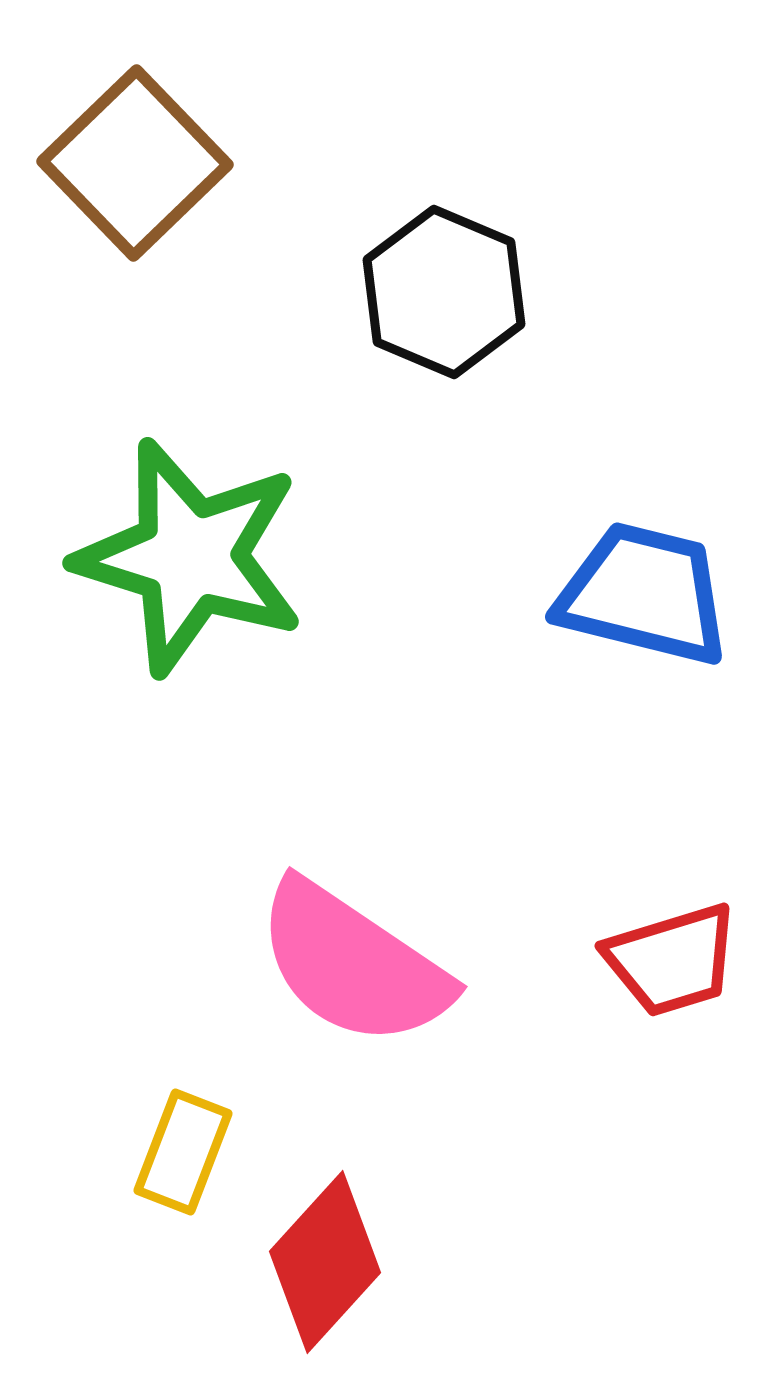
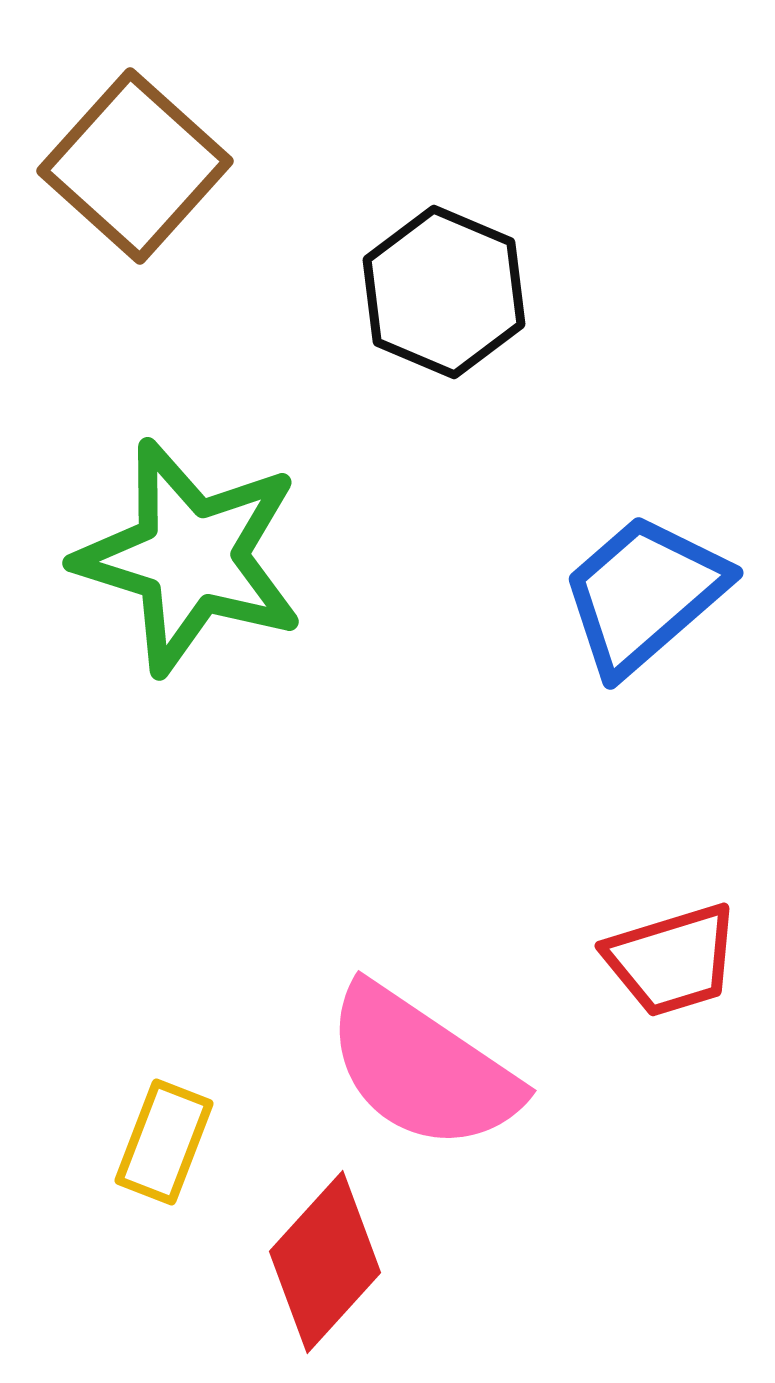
brown square: moved 3 px down; rotated 4 degrees counterclockwise
blue trapezoid: rotated 55 degrees counterclockwise
pink semicircle: moved 69 px right, 104 px down
yellow rectangle: moved 19 px left, 10 px up
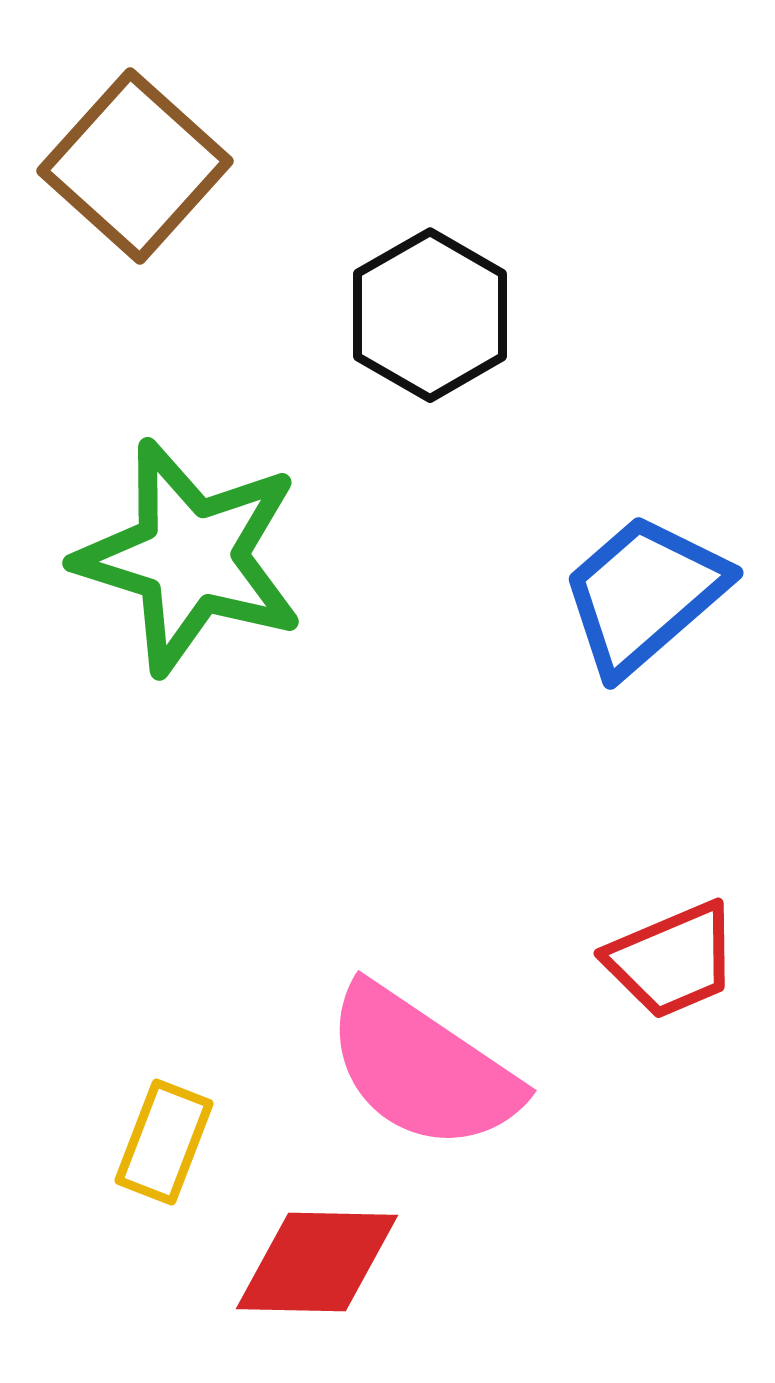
black hexagon: moved 14 px left, 23 px down; rotated 7 degrees clockwise
red trapezoid: rotated 6 degrees counterclockwise
red diamond: moved 8 px left; rotated 49 degrees clockwise
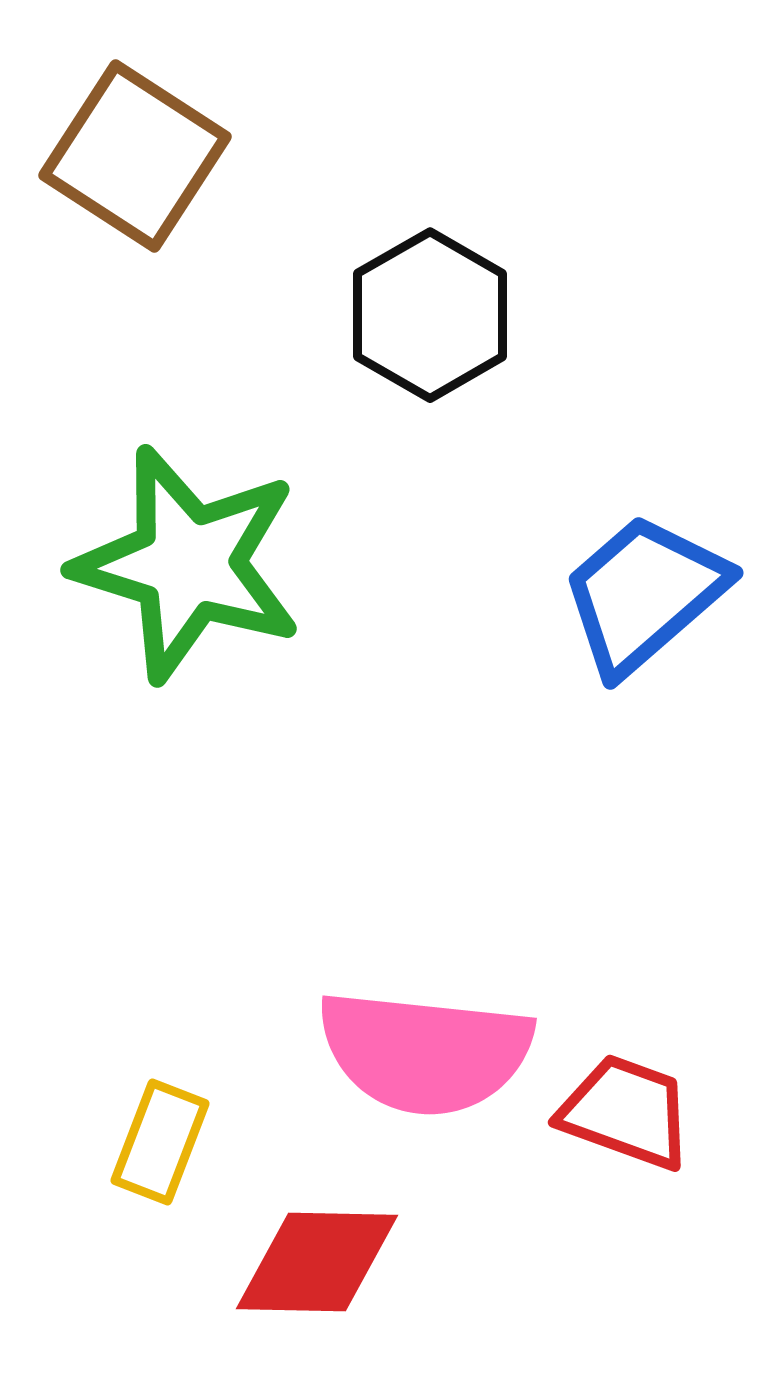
brown square: moved 10 px up; rotated 9 degrees counterclockwise
green star: moved 2 px left, 7 px down
red trapezoid: moved 46 px left, 152 px down; rotated 137 degrees counterclockwise
pink semicircle: moved 3 px right, 16 px up; rotated 28 degrees counterclockwise
yellow rectangle: moved 4 px left
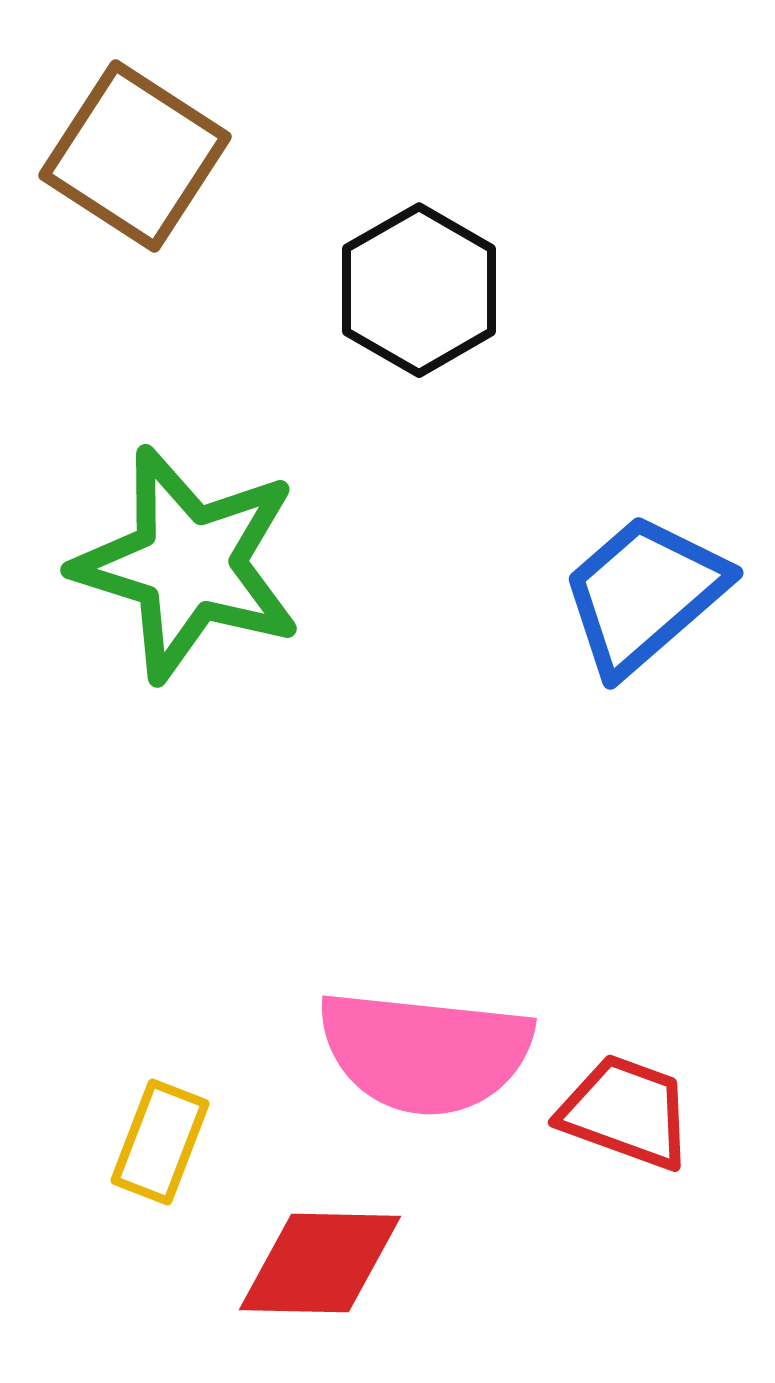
black hexagon: moved 11 px left, 25 px up
red diamond: moved 3 px right, 1 px down
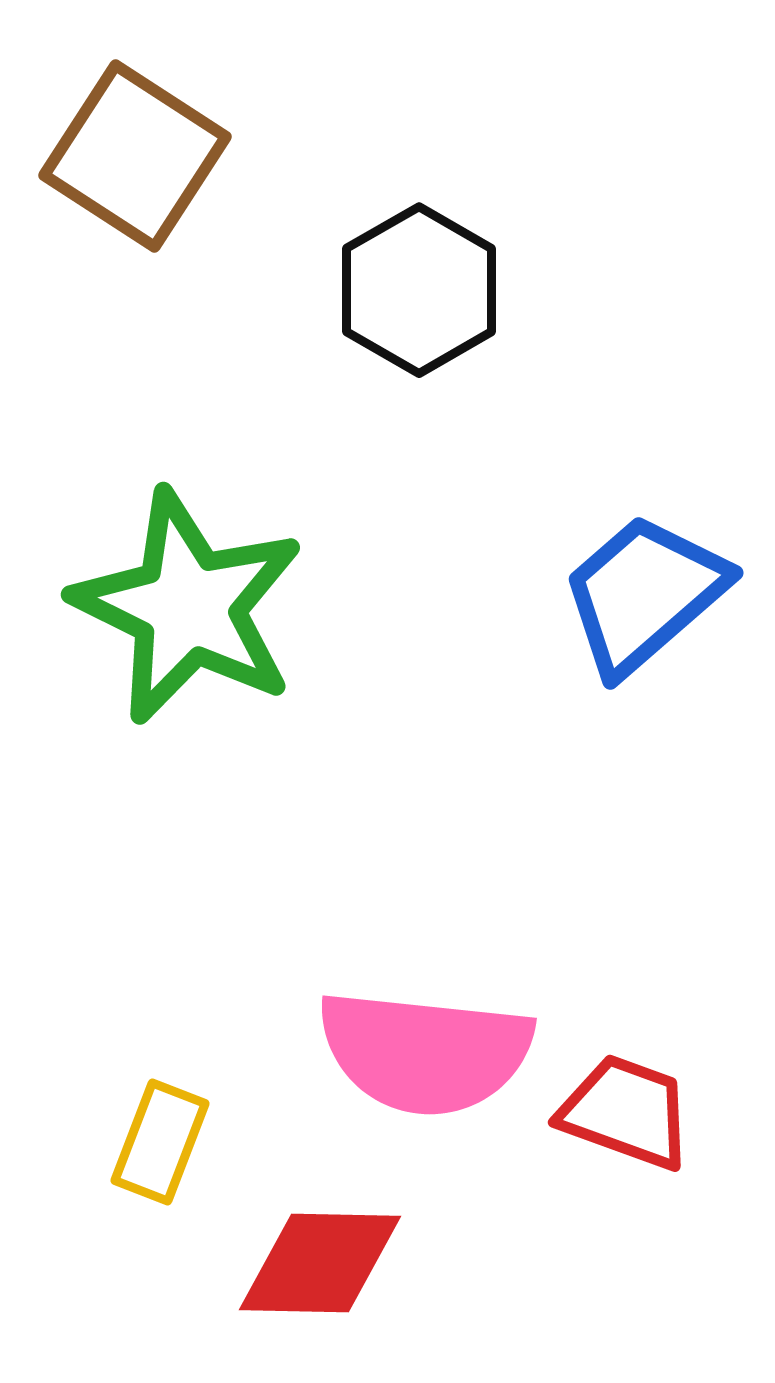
green star: moved 43 px down; rotated 9 degrees clockwise
